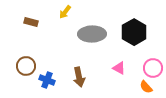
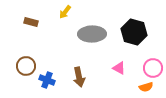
black hexagon: rotated 15 degrees counterclockwise
orange semicircle: rotated 64 degrees counterclockwise
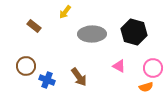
brown rectangle: moved 3 px right, 4 px down; rotated 24 degrees clockwise
pink triangle: moved 2 px up
brown arrow: rotated 24 degrees counterclockwise
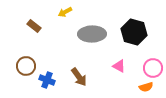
yellow arrow: rotated 24 degrees clockwise
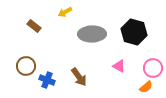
orange semicircle: rotated 24 degrees counterclockwise
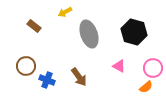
gray ellipse: moved 3 px left; rotated 72 degrees clockwise
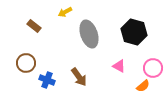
brown circle: moved 3 px up
orange semicircle: moved 3 px left, 1 px up
